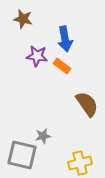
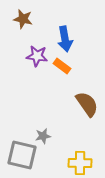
yellow cross: rotated 15 degrees clockwise
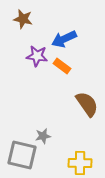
blue arrow: moved 1 px left; rotated 75 degrees clockwise
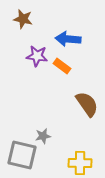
blue arrow: moved 4 px right; rotated 30 degrees clockwise
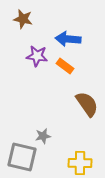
orange rectangle: moved 3 px right
gray square: moved 2 px down
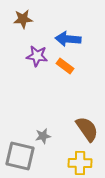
brown star: rotated 18 degrees counterclockwise
brown semicircle: moved 25 px down
gray square: moved 2 px left, 1 px up
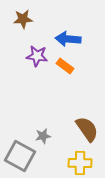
gray square: rotated 16 degrees clockwise
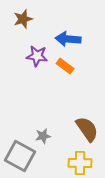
brown star: rotated 12 degrees counterclockwise
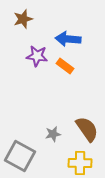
gray star: moved 10 px right, 2 px up
